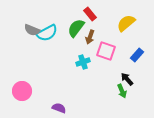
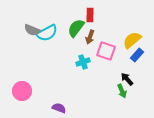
red rectangle: moved 1 px down; rotated 40 degrees clockwise
yellow semicircle: moved 6 px right, 17 px down
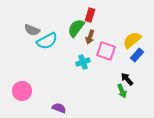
red rectangle: rotated 16 degrees clockwise
cyan semicircle: moved 8 px down
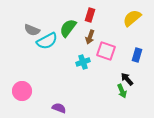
green semicircle: moved 8 px left
yellow semicircle: moved 22 px up
blue rectangle: rotated 24 degrees counterclockwise
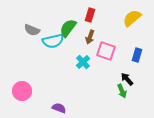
cyan semicircle: moved 6 px right; rotated 15 degrees clockwise
cyan cross: rotated 24 degrees counterclockwise
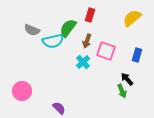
brown arrow: moved 3 px left, 4 px down
purple semicircle: rotated 24 degrees clockwise
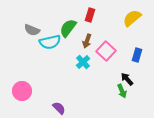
cyan semicircle: moved 3 px left, 1 px down
pink square: rotated 24 degrees clockwise
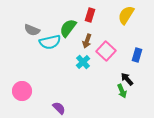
yellow semicircle: moved 6 px left, 3 px up; rotated 18 degrees counterclockwise
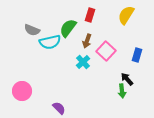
green arrow: rotated 16 degrees clockwise
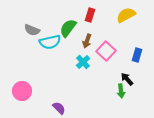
yellow semicircle: rotated 30 degrees clockwise
green arrow: moved 1 px left
